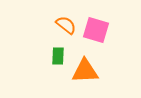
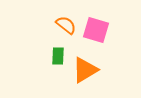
orange triangle: moved 1 px up; rotated 28 degrees counterclockwise
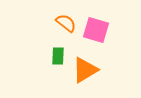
orange semicircle: moved 2 px up
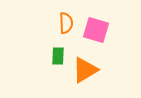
orange semicircle: rotated 50 degrees clockwise
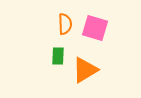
orange semicircle: moved 1 px left, 1 px down
pink square: moved 1 px left, 2 px up
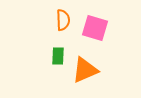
orange semicircle: moved 2 px left, 4 px up
orange triangle: rotated 8 degrees clockwise
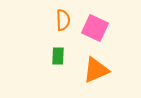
pink square: rotated 8 degrees clockwise
orange triangle: moved 11 px right
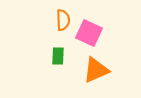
pink square: moved 6 px left, 5 px down
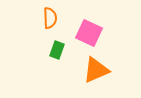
orange semicircle: moved 13 px left, 2 px up
green rectangle: moved 1 px left, 6 px up; rotated 18 degrees clockwise
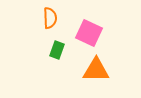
orange triangle: rotated 24 degrees clockwise
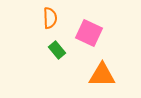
green rectangle: rotated 60 degrees counterclockwise
orange triangle: moved 6 px right, 5 px down
